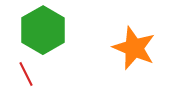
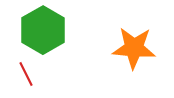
orange star: rotated 18 degrees counterclockwise
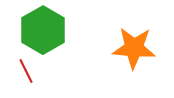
red line: moved 3 px up
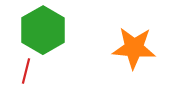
red line: rotated 40 degrees clockwise
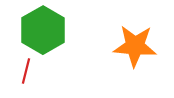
orange star: moved 1 px right, 2 px up
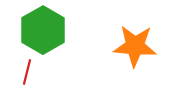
red line: moved 1 px right, 1 px down
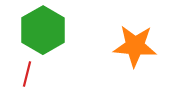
red line: moved 2 px down
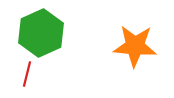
green hexagon: moved 2 px left, 3 px down; rotated 6 degrees clockwise
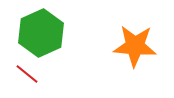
red line: rotated 65 degrees counterclockwise
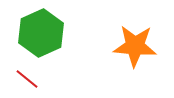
red line: moved 5 px down
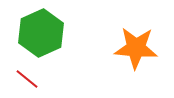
orange star: moved 1 px right, 2 px down
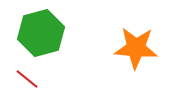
green hexagon: rotated 9 degrees clockwise
